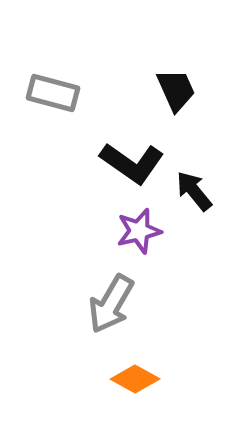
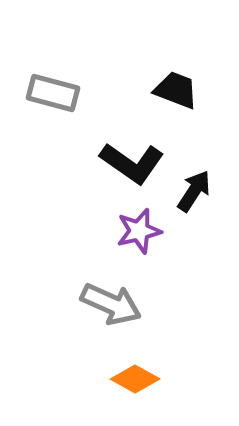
black trapezoid: rotated 45 degrees counterclockwise
black arrow: rotated 72 degrees clockwise
gray arrow: rotated 96 degrees counterclockwise
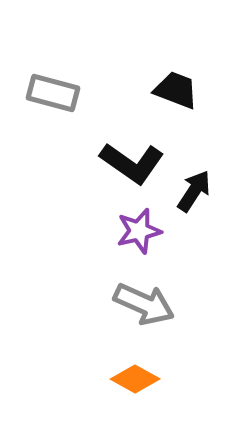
gray arrow: moved 33 px right
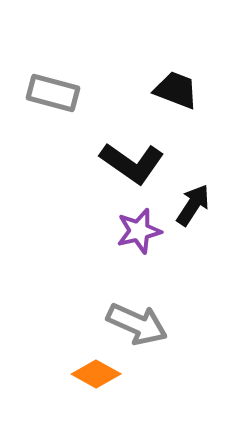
black arrow: moved 1 px left, 14 px down
gray arrow: moved 7 px left, 20 px down
orange diamond: moved 39 px left, 5 px up
